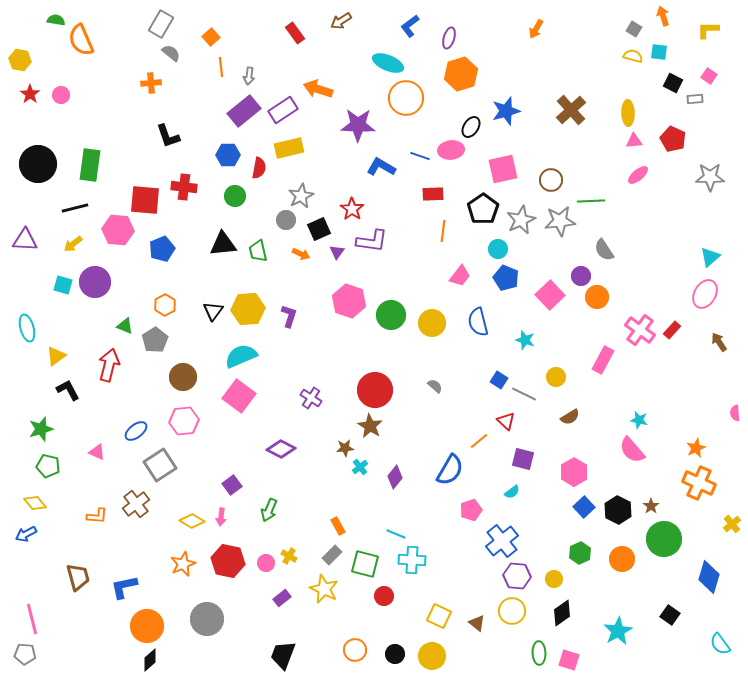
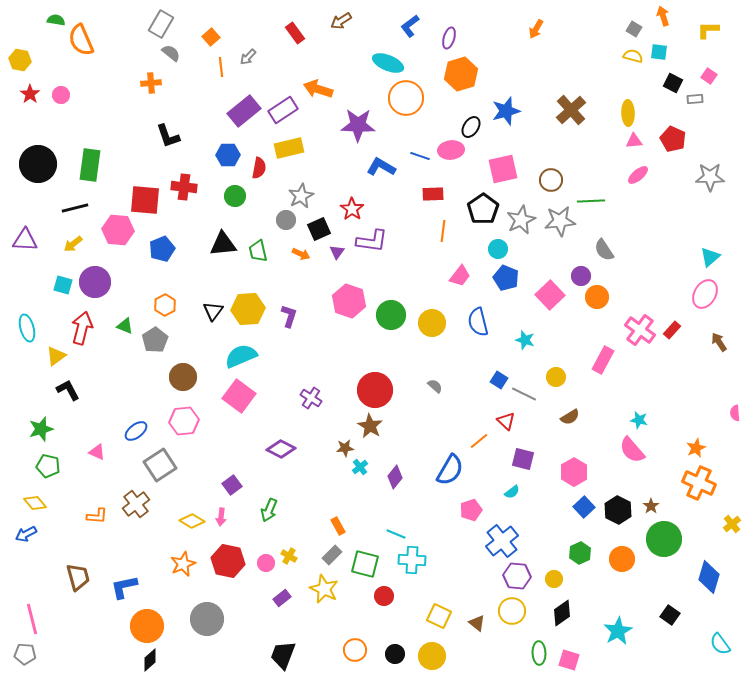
gray arrow at (249, 76): moved 1 px left, 19 px up; rotated 36 degrees clockwise
red arrow at (109, 365): moved 27 px left, 37 px up
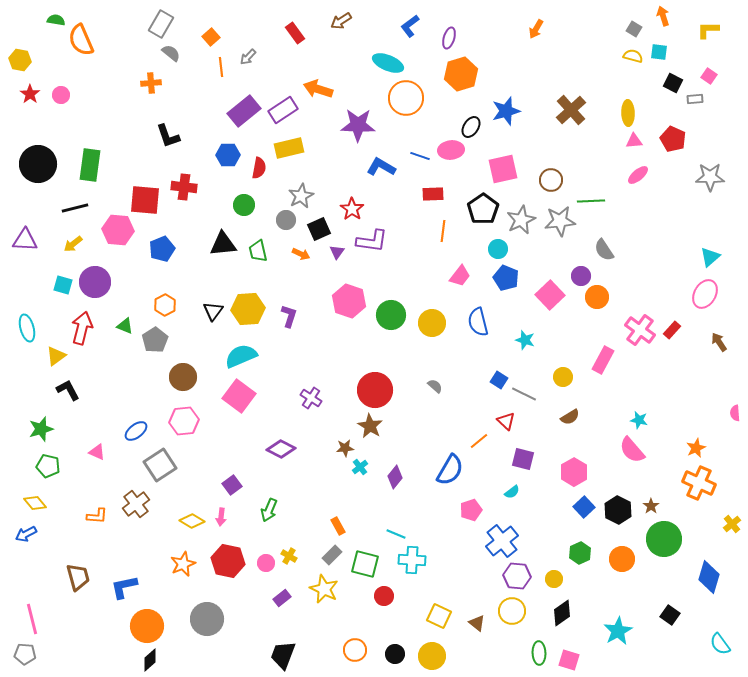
green circle at (235, 196): moved 9 px right, 9 px down
yellow circle at (556, 377): moved 7 px right
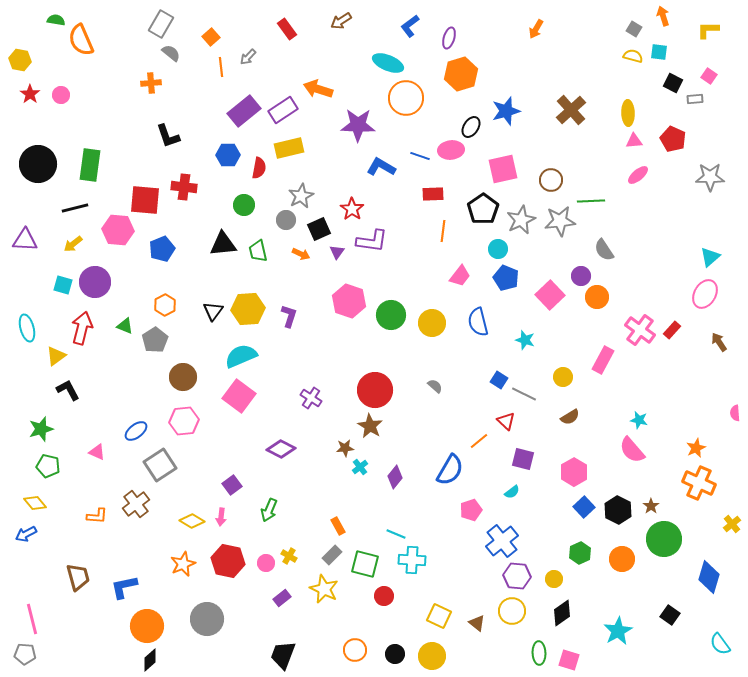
red rectangle at (295, 33): moved 8 px left, 4 px up
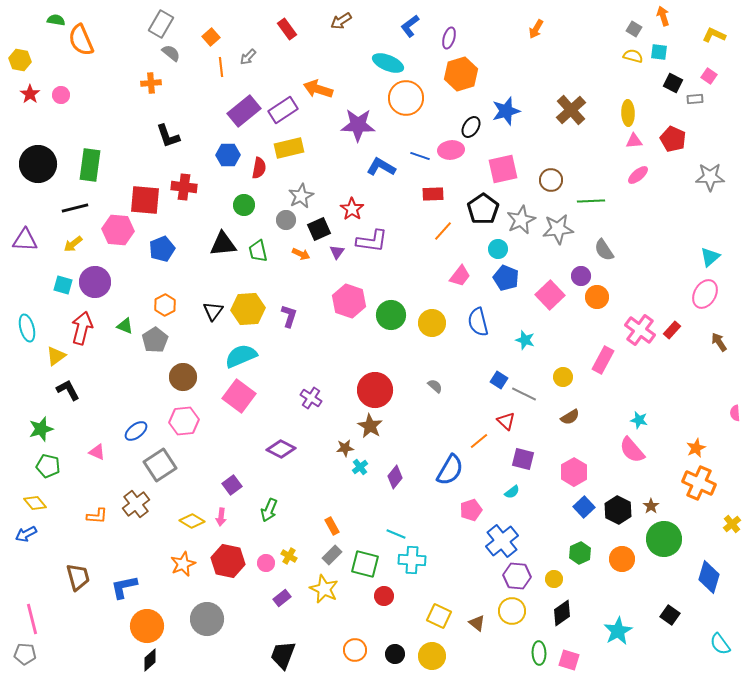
yellow L-shape at (708, 30): moved 6 px right, 5 px down; rotated 25 degrees clockwise
gray star at (560, 221): moved 2 px left, 8 px down
orange line at (443, 231): rotated 35 degrees clockwise
orange rectangle at (338, 526): moved 6 px left
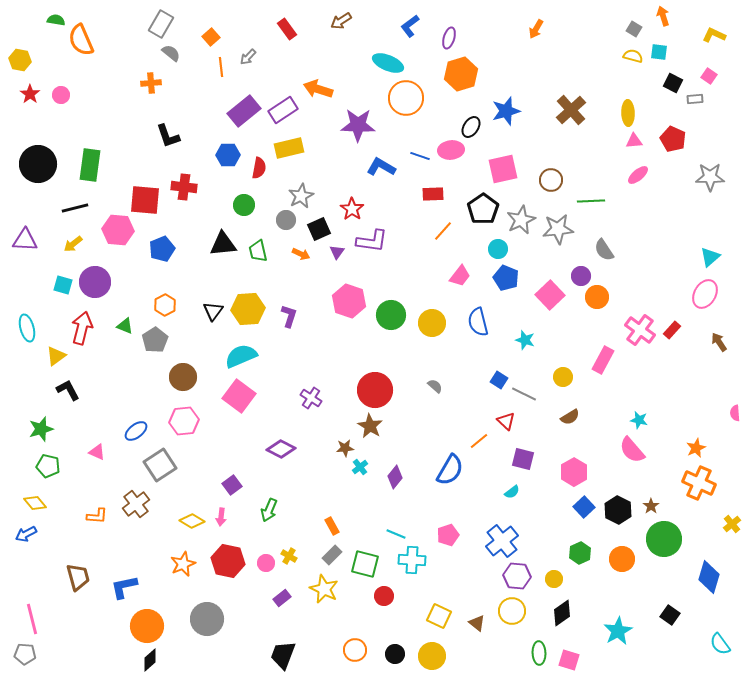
pink pentagon at (471, 510): moved 23 px left, 25 px down
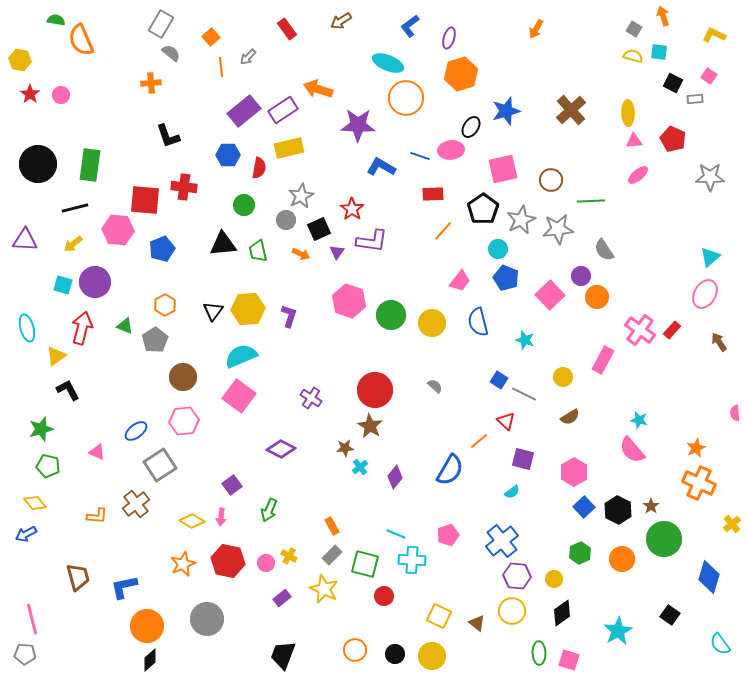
pink trapezoid at (460, 276): moved 5 px down
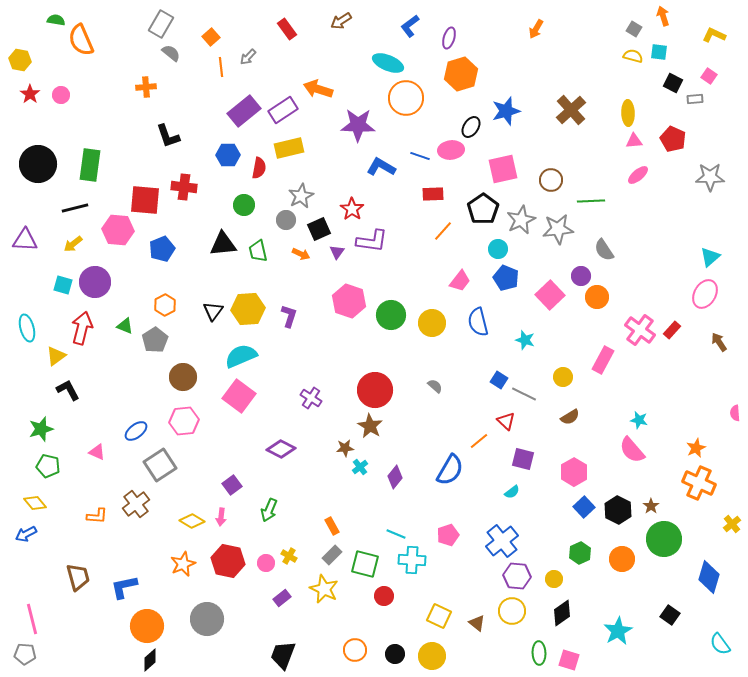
orange cross at (151, 83): moved 5 px left, 4 px down
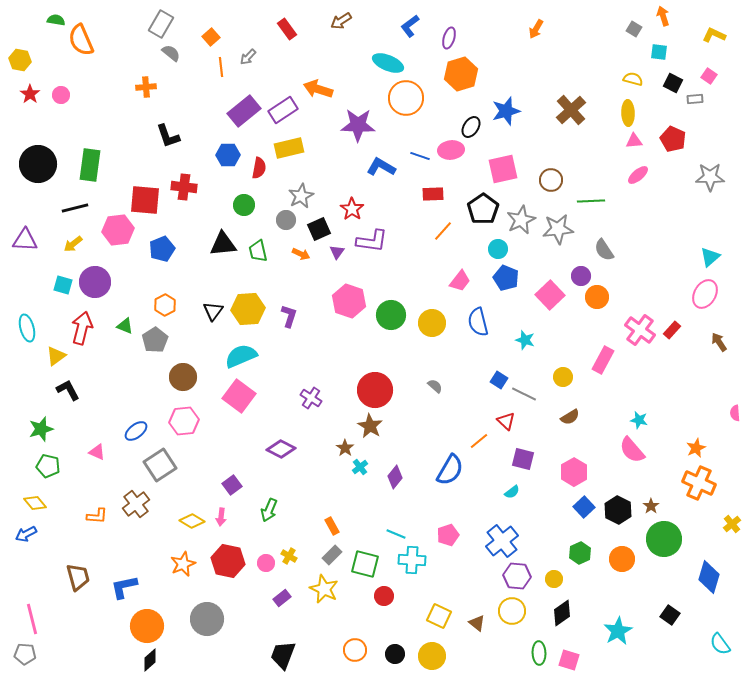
yellow semicircle at (633, 56): moved 23 px down
pink hexagon at (118, 230): rotated 12 degrees counterclockwise
brown star at (345, 448): rotated 30 degrees counterclockwise
